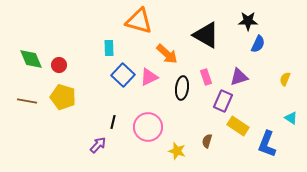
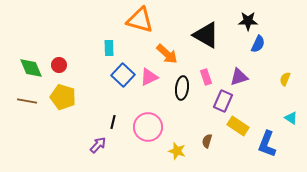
orange triangle: moved 1 px right, 1 px up
green diamond: moved 9 px down
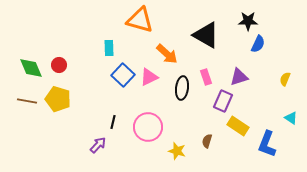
yellow pentagon: moved 5 px left, 2 px down
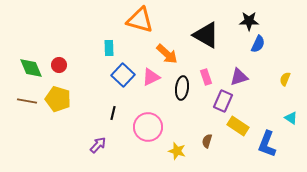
black star: moved 1 px right
pink triangle: moved 2 px right
black line: moved 9 px up
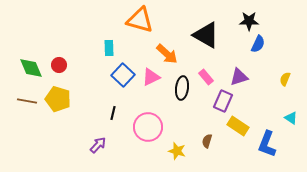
pink rectangle: rotated 21 degrees counterclockwise
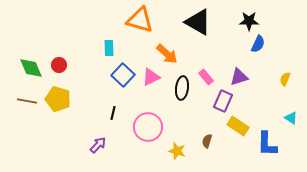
black triangle: moved 8 px left, 13 px up
blue L-shape: rotated 20 degrees counterclockwise
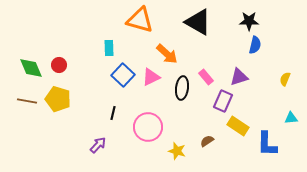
blue semicircle: moved 3 px left, 1 px down; rotated 12 degrees counterclockwise
cyan triangle: rotated 40 degrees counterclockwise
brown semicircle: rotated 40 degrees clockwise
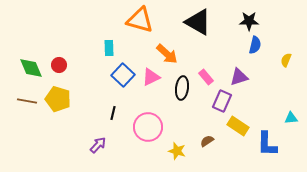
yellow semicircle: moved 1 px right, 19 px up
purple rectangle: moved 1 px left
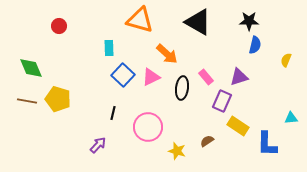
red circle: moved 39 px up
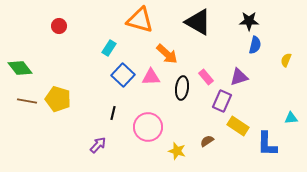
cyan rectangle: rotated 35 degrees clockwise
green diamond: moved 11 px left; rotated 15 degrees counterclockwise
pink triangle: rotated 24 degrees clockwise
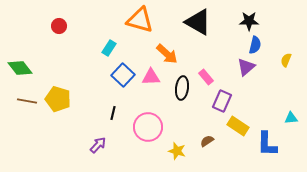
purple triangle: moved 7 px right, 10 px up; rotated 24 degrees counterclockwise
